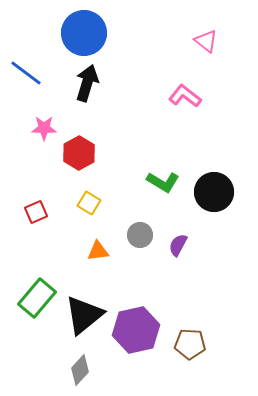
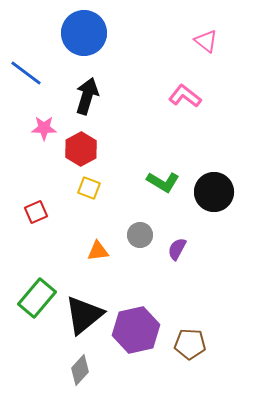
black arrow: moved 13 px down
red hexagon: moved 2 px right, 4 px up
yellow square: moved 15 px up; rotated 10 degrees counterclockwise
purple semicircle: moved 1 px left, 4 px down
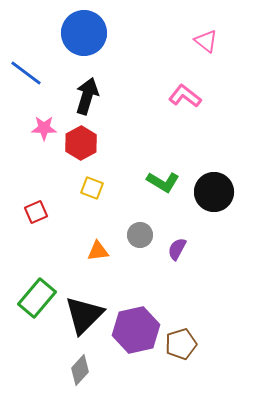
red hexagon: moved 6 px up
yellow square: moved 3 px right
black triangle: rotated 6 degrees counterclockwise
brown pentagon: moved 9 px left; rotated 20 degrees counterclockwise
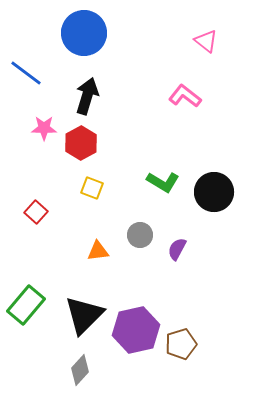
red square: rotated 25 degrees counterclockwise
green rectangle: moved 11 px left, 7 px down
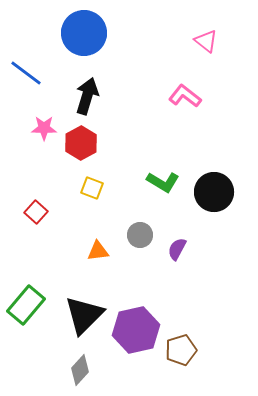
brown pentagon: moved 6 px down
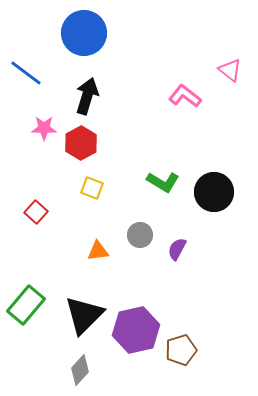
pink triangle: moved 24 px right, 29 px down
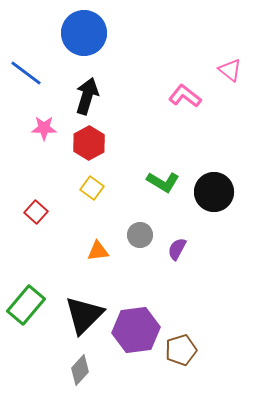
red hexagon: moved 8 px right
yellow square: rotated 15 degrees clockwise
purple hexagon: rotated 6 degrees clockwise
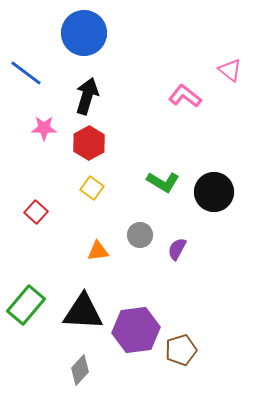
black triangle: moved 1 px left, 3 px up; rotated 48 degrees clockwise
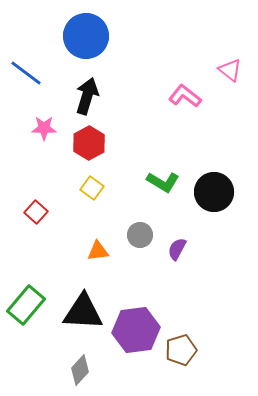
blue circle: moved 2 px right, 3 px down
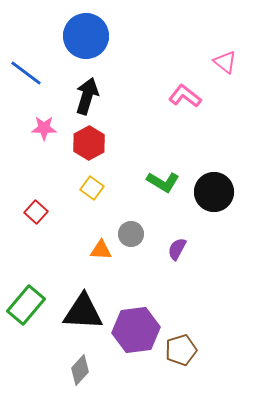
pink triangle: moved 5 px left, 8 px up
gray circle: moved 9 px left, 1 px up
orange triangle: moved 3 px right, 1 px up; rotated 10 degrees clockwise
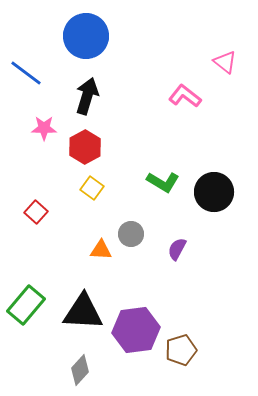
red hexagon: moved 4 px left, 4 px down
